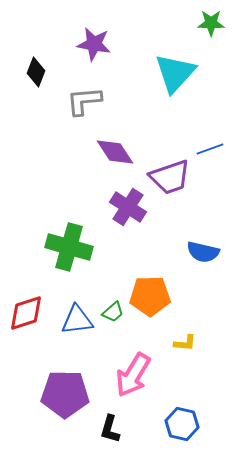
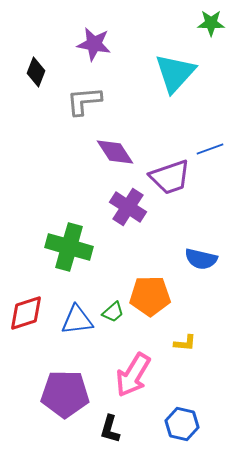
blue semicircle: moved 2 px left, 7 px down
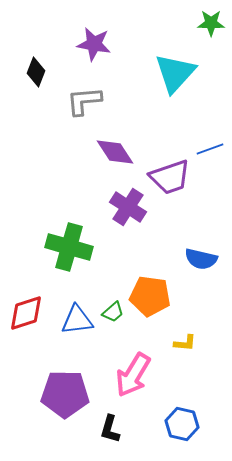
orange pentagon: rotated 9 degrees clockwise
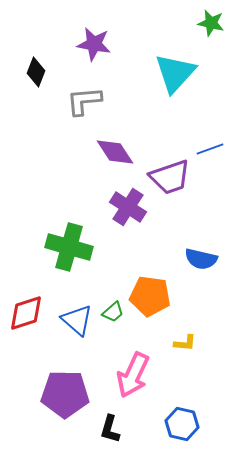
green star: rotated 12 degrees clockwise
blue triangle: rotated 48 degrees clockwise
pink arrow: rotated 6 degrees counterclockwise
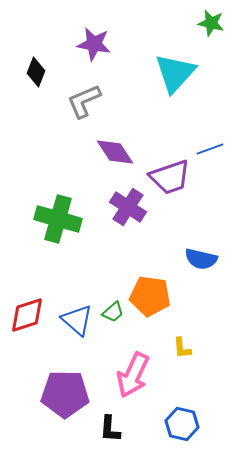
gray L-shape: rotated 18 degrees counterclockwise
green cross: moved 11 px left, 28 px up
red diamond: moved 1 px right, 2 px down
yellow L-shape: moved 3 px left, 5 px down; rotated 80 degrees clockwise
black L-shape: rotated 12 degrees counterclockwise
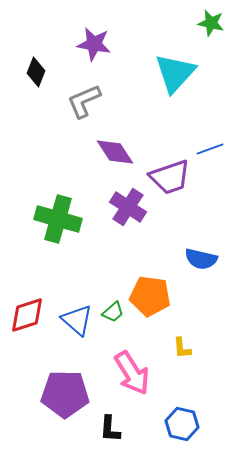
pink arrow: moved 1 px left, 2 px up; rotated 57 degrees counterclockwise
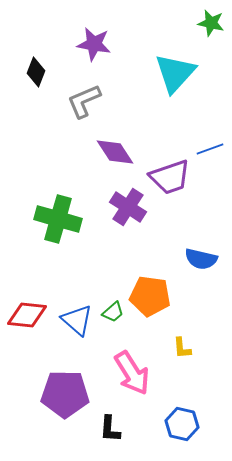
red diamond: rotated 24 degrees clockwise
